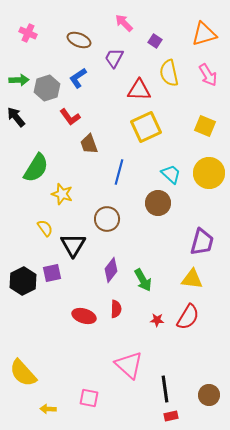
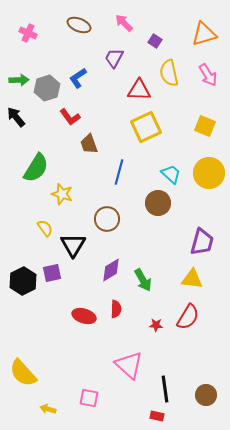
brown ellipse at (79, 40): moved 15 px up
purple diamond at (111, 270): rotated 20 degrees clockwise
red star at (157, 320): moved 1 px left, 5 px down
brown circle at (209, 395): moved 3 px left
yellow arrow at (48, 409): rotated 14 degrees clockwise
red rectangle at (171, 416): moved 14 px left; rotated 24 degrees clockwise
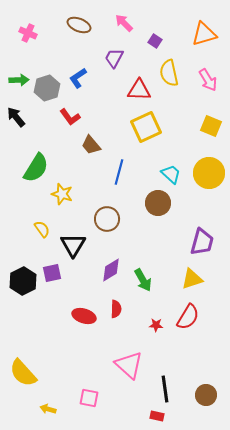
pink arrow at (208, 75): moved 5 px down
yellow square at (205, 126): moved 6 px right
brown trapezoid at (89, 144): moved 2 px right, 1 px down; rotated 20 degrees counterclockwise
yellow semicircle at (45, 228): moved 3 px left, 1 px down
yellow triangle at (192, 279): rotated 25 degrees counterclockwise
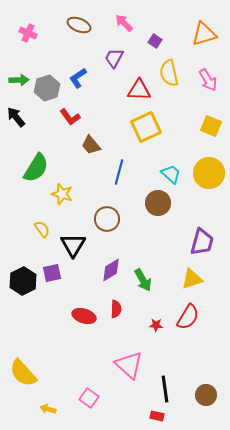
pink square at (89, 398): rotated 24 degrees clockwise
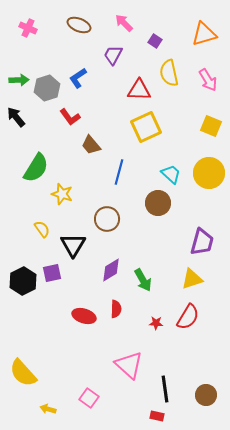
pink cross at (28, 33): moved 5 px up
purple trapezoid at (114, 58): moved 1 px left, 3 px up
red star at (156, 325): moved 2 px up
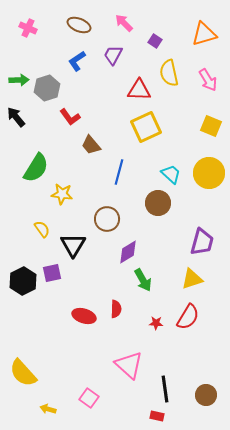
blue L-shape at (78, 78): moved 1 px left, 17 px up
yellow star at (62, 194): rotated 10 degrees counterclockwise
purple diamond at (111, 270): moved 17 px right, 18 px up
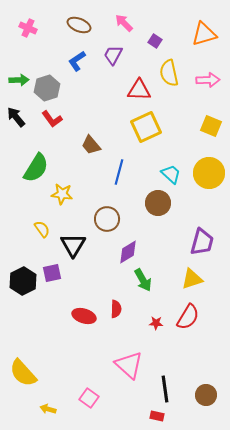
pink arrow at (208, 80): rotated 60 degrees counterclockwise
red L-shape at (70, 117): moved 18 px left, 2 px down
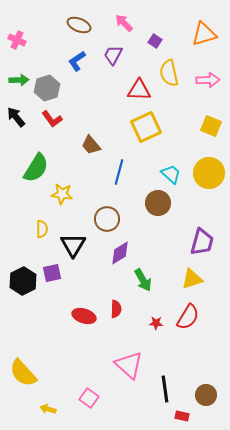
pink cross at (28, 28): moved 11 px left, 12 px down
yellow semicircle at (42, 229): rotated 36 degrees clockwise
purple diamond at (128, 252): moved 8 px left, 1 px down
red rectangle at (157, 416): moved 25 px right
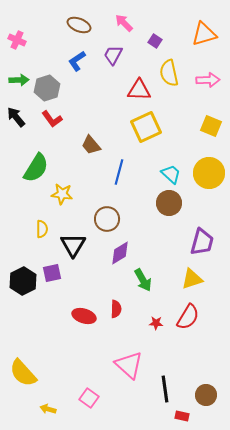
brown circle at (158, 203): moved 11 px right
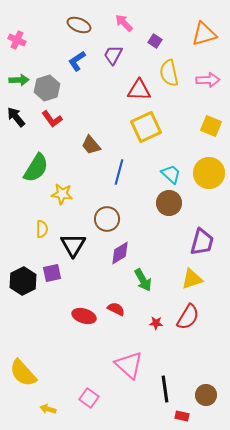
red semicircle at (116, 309): rotated 66 degrees counterclockwise
